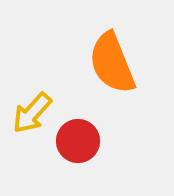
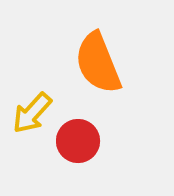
orange semicircle: moved 14 px left
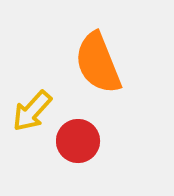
yellow arrow: moved 2 px up
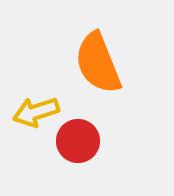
yellow arrow: moved 4 px right, 1 px down; rotated 30 degrees clockwise
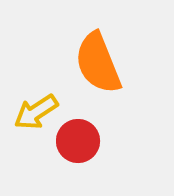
yellow arrow: rotated 15 degrees counterclockwise
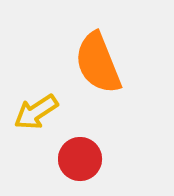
red circle: moved 2 px right, 18 px down
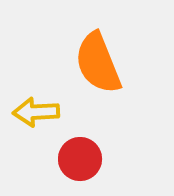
yellow arrow: rotated 30 degrees clockwise
